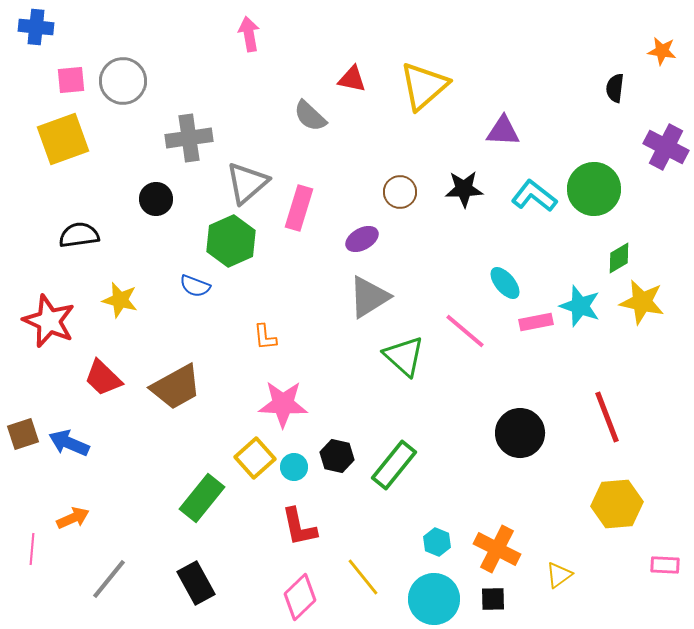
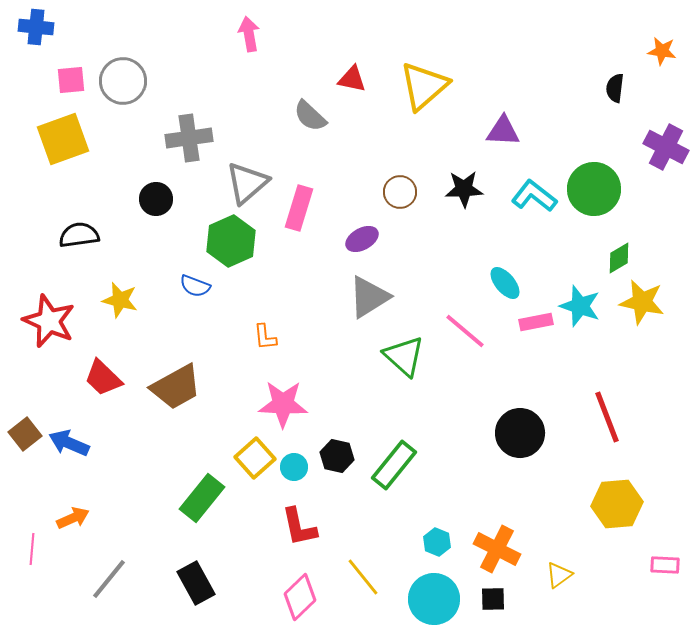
brown square at (23, 434): moved 2 px right; rotated 20 degrees counterclockwise
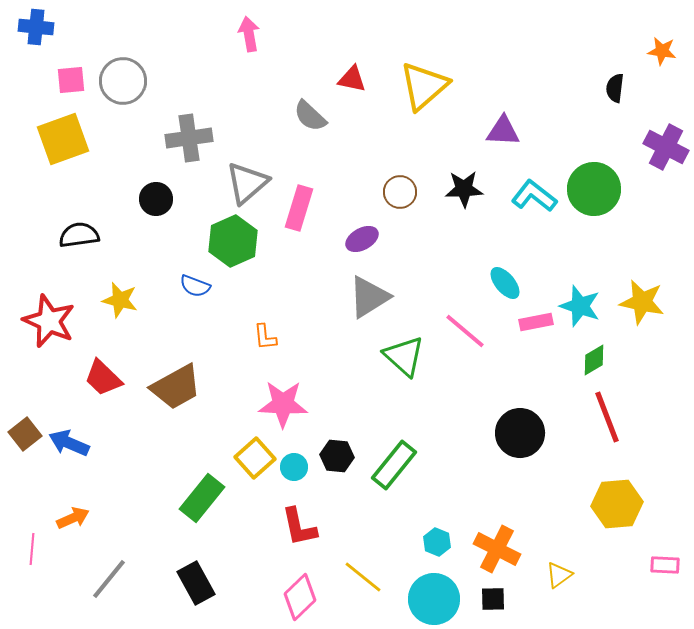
green hexagon at (231, 241): moved 2 px right
green diamond at (619, 258): moved 25 px left, 102 px down
black hexagon at (337, 456): rotated 8 degrees counterclockwise
yellow line at (363, 577): rotated 12 degrees counterclockwise
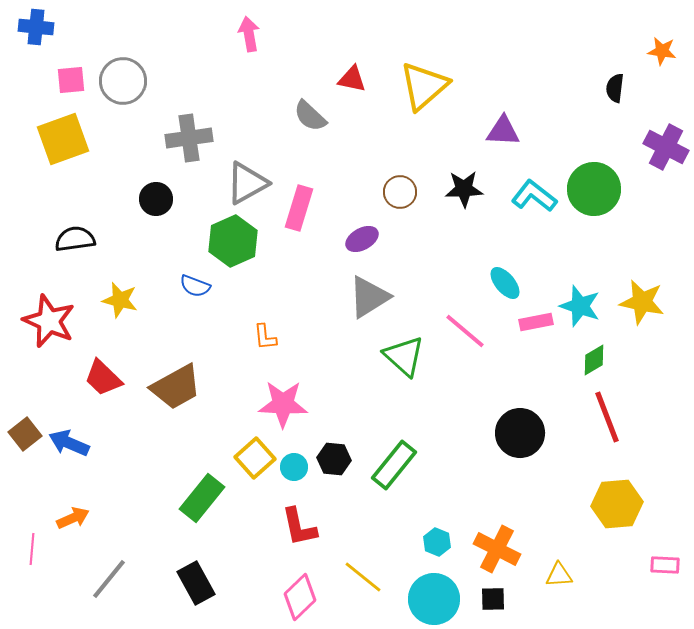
gray triangle at (247, 183): rotated 12 degrees clockwise
black semicircle at (79, 235): moved 4 px left, 4 px down
black hexagon at (337, 456): moved 3 px left, 3 px down
yellow triangle at (559, 575): rotated 32 degrees clockwise
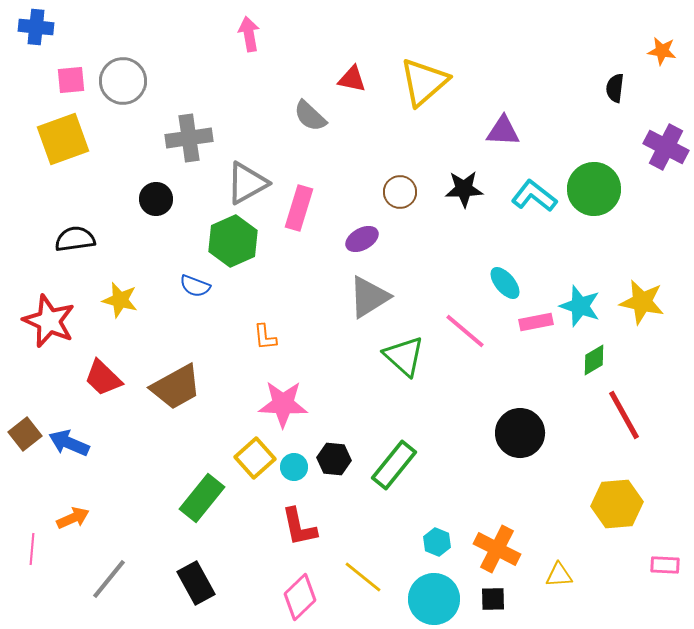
yellow triangle at (424, 86): moved 4 px up
red line at (607, 417): moved 17 px right, 2 px up; rotated 8 degrees counterclockwise
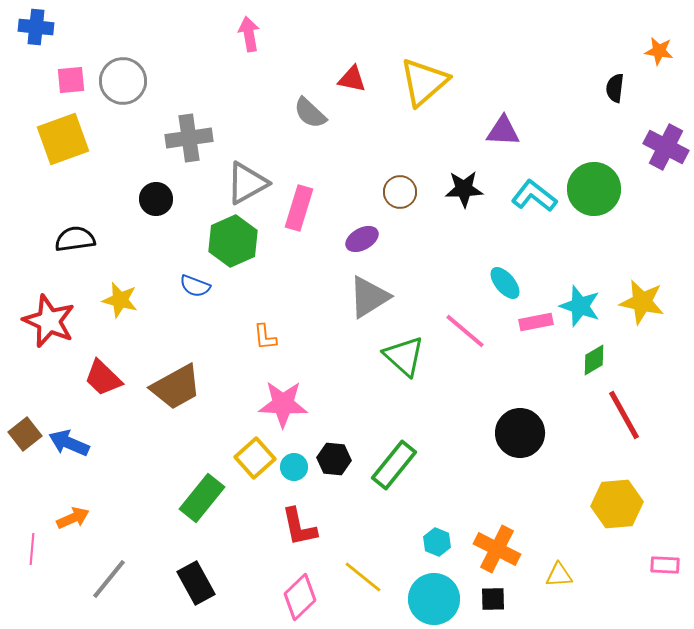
orange star at (662, 51): moved 3 px left
gray semicircle at (310, 116): moved 3 px up
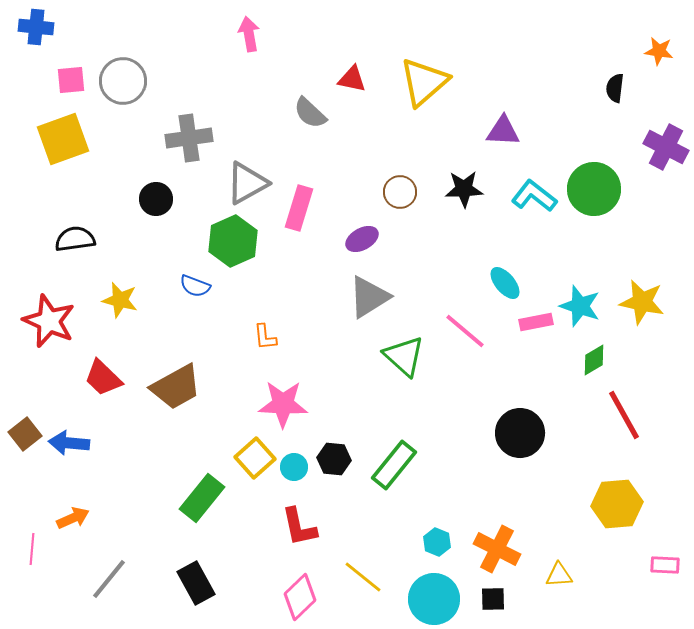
blue arrow at (69, 443): rotated 18 degrees counterclockwise
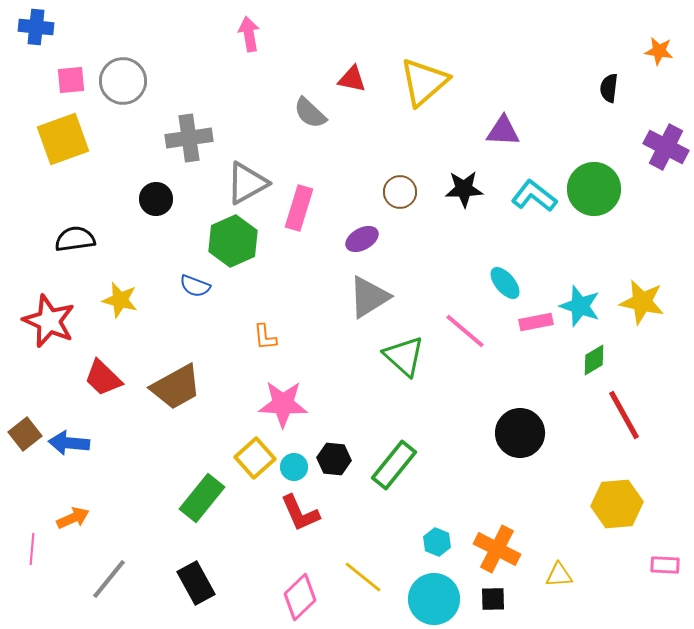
black semicircle at (615, 88): moved 6 px left
red L-shape at (299, 527): moved 1 px right, 14 px up; rotated 12 degrees counterclockwise
